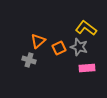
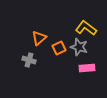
orange triangle: moved 1 px right, 3 px up
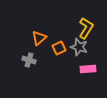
yellow L-shape: rotated 85 degrees clockwise
pink rectangle: moved 1 px right, 1 px down
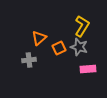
yellow L-shape: moved 4 px left, 2 px up
gray cross: rotated 24 degrees counterclockwise
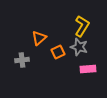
orange square: moved 1 px left, 4 px down
gray cross: moved 7 px left
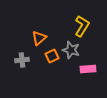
gray star: moved 8 px left, 3 px down
orange square: moved 6 px left, 4 px down
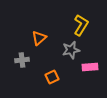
yellow L-shape: moved 1 px left, 1 px up
gray star: rotated 30 degrees counterclockwise
orange square: moved 21 px down
pink rectangle: moved 2 px right, 2 px up
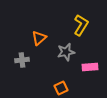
gray star: moved 5 px left, 2 px down
orange square: moved 9 px right, 11 px down
